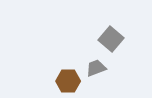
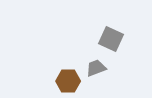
gray square: rotated 15 degrees counterclockwise
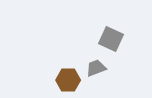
brown hexagon: moved 1 px up
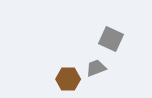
brown hexagon: moved 1 px up
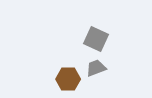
gray square: moved 15 px left
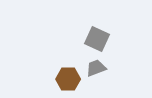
gray square: moved 1 px right
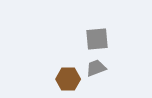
gray square: rotated 30 degrees counterclockwise
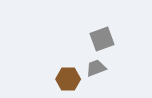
gray square: moved 5 px right; rotated 15 degrees counterclockwise
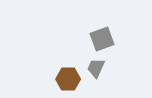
gray trapezoid: rotated 45 degrees counterclockwise
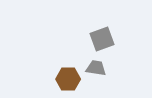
gray trapezoid: rotated 75 degrees clockwise
